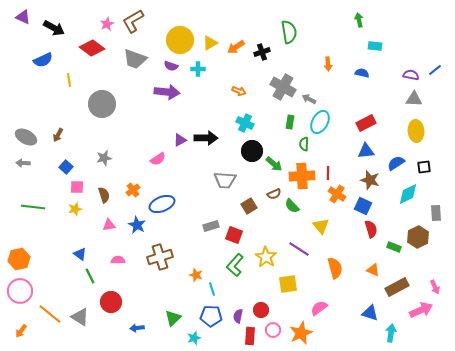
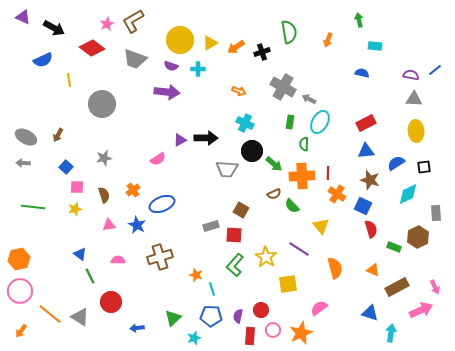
orange arrow at (328, 64): moved 24 px up; rotated 24 degrees clockwise
gray trapezoid at (225, 180): moved 2 px right, 11 px up
brown square at (249, 206): moved 8 px left, 4 px down; rotated 28 degrees counterclockwise
red square at (234, 235): rotated 18 degrees counterclockwise
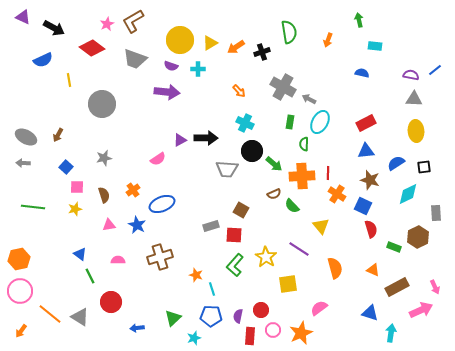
orange arrow at (239, 91): rotated 24 degrees clockwise
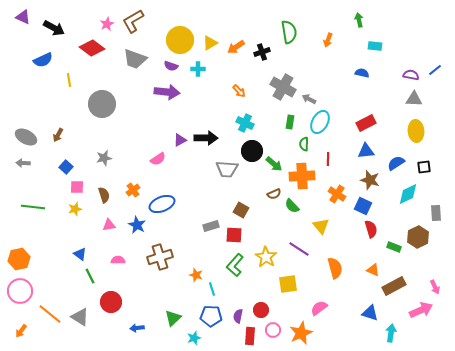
red line at (328, 173): moved 14 px up
brown rectangle at (397, 287): moved 3 px left, 1 px up
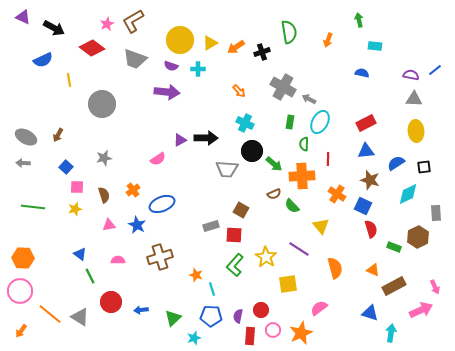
orange hexagon at (19, 259): moved 4 px right, 1 px up; rotated 15 degrees clockwise
blue arrow at (137, 328): moved 4 px right, 18 px up
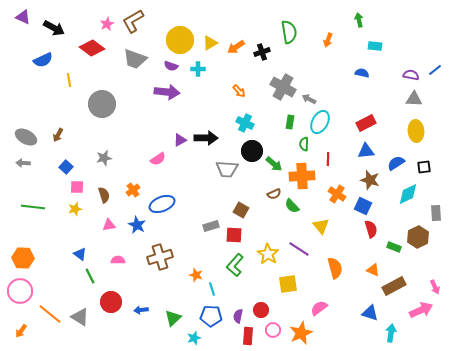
yellow star at (266, 257): moved 2 px right, 3 px up
red rectangle at (250, 336): moved 2 px left
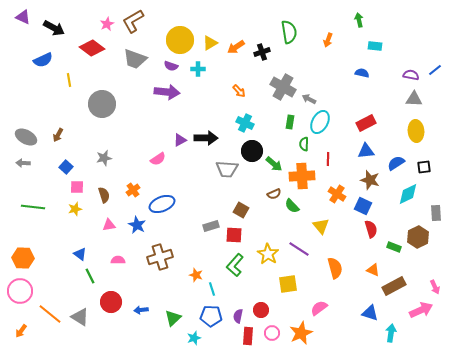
pink circle at (273, 330): moved 1 px left, 3 px down
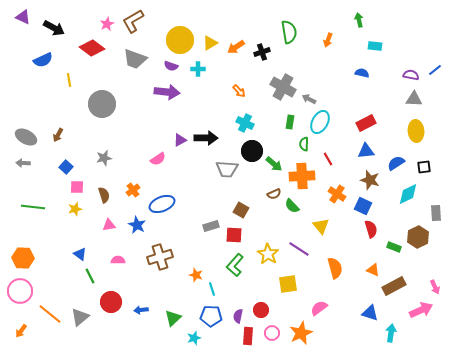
red line at (328, 159): rotated 32 degrees counterclockwise
gray triangle at (80, 317): rotated 48 degrees clockwise
